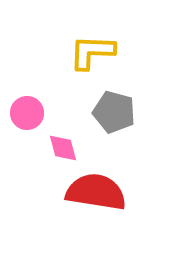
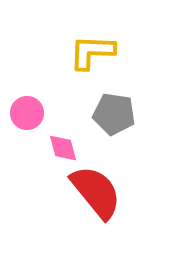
gray pentagon: moved 2 px down; rotated 6 degrees counterclockwise
red semicircle: rotated 42 degrees clockwise
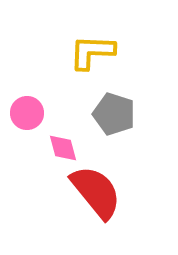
gray pentagon: rotated 9 degrees clockwise
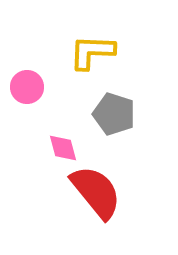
pink circle: moved 26 px up
